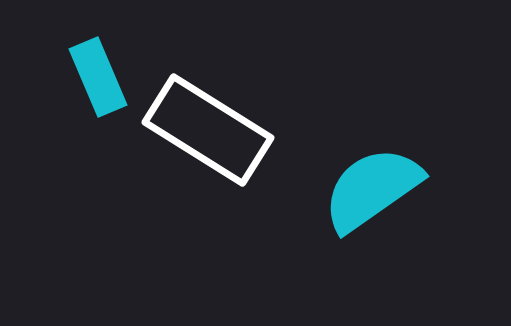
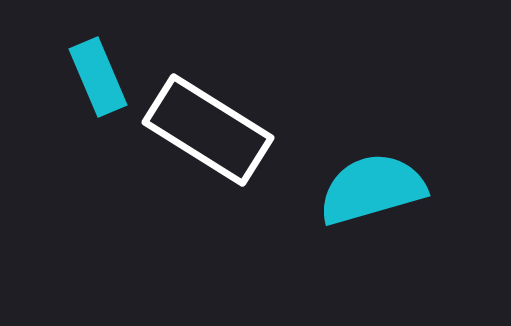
cyan semicircle: rotated 19 degrees clockwise
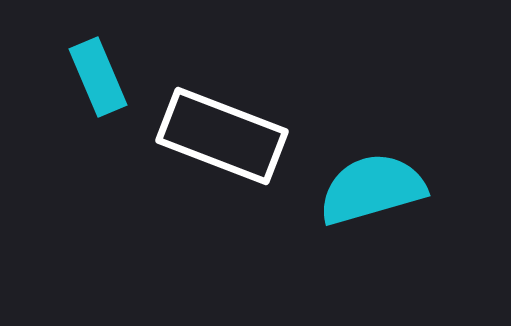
white rectangle: moved 14 px right, 6 px down; rotated 11 degrees counterclockwise
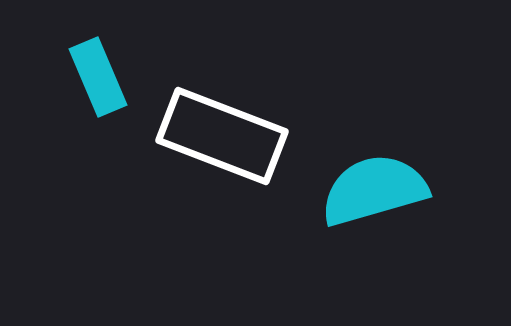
cyan semicircle: moved 2 px right, 1 px down
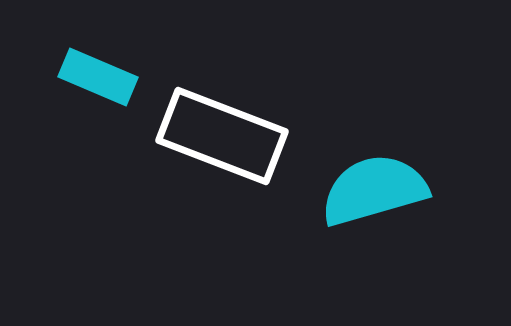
cyan rectangle: rotated 44 degrees counterclockwise
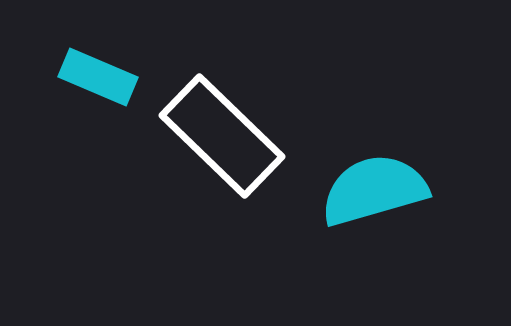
white rectangle: rotated 23 degrees clockwise
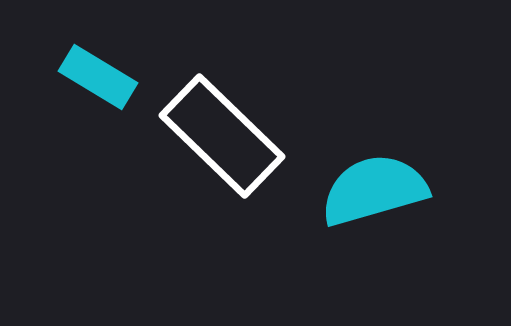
cyan rectangle: rotated 8 degrees clockwise
